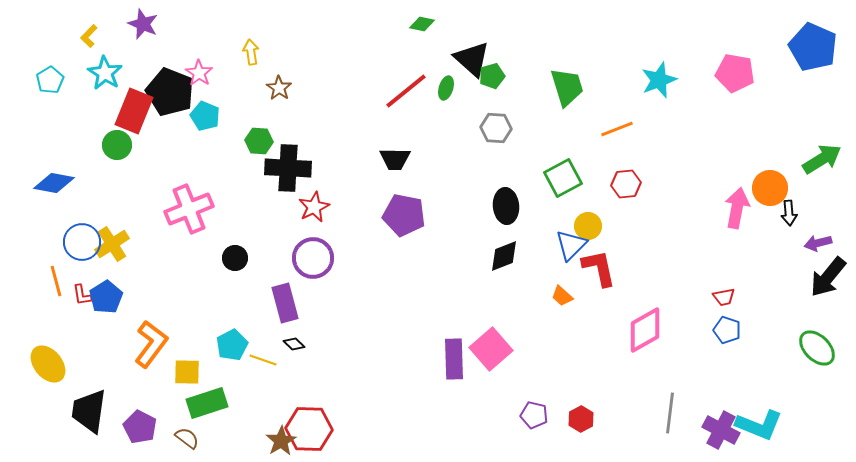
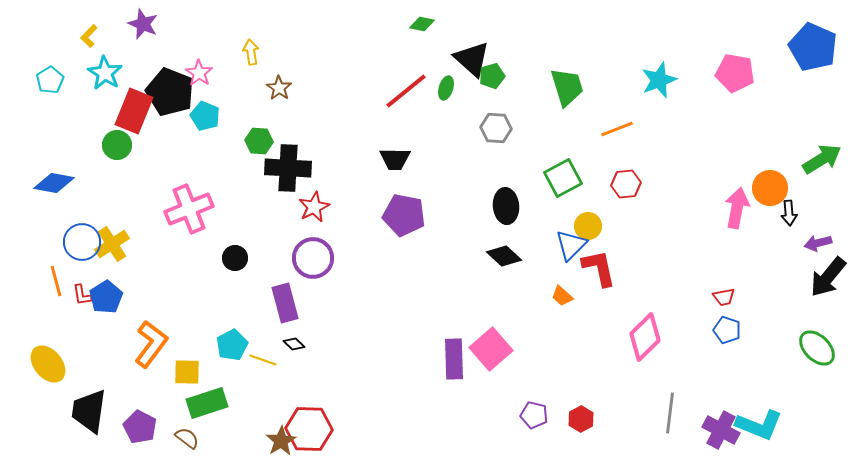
black diamond at (504, 256): rotated 64 degrees clockwise
pink diamond at (645, 330): moved 7 px down; rotated 15 degrees counterclockwise
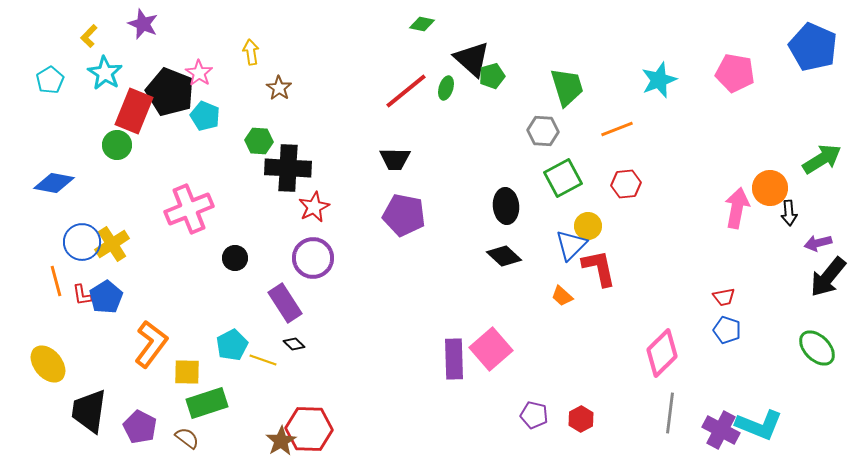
gray hexagon at (496, 128): moved 47 px right, 3 px down
purple rectangle at (285, 303): rotated 18 degrees counterclockwise
pink diamond at (645, 337): moved 17 px right, 16 px down
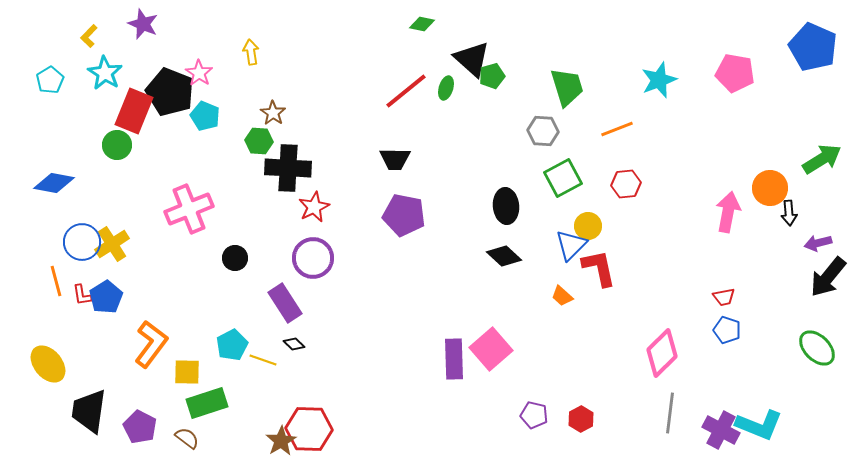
brown star at (279, 88): moved 6 px left, 25 px down
pink arrow at (737, 208): moved 9 px left, 4 px down
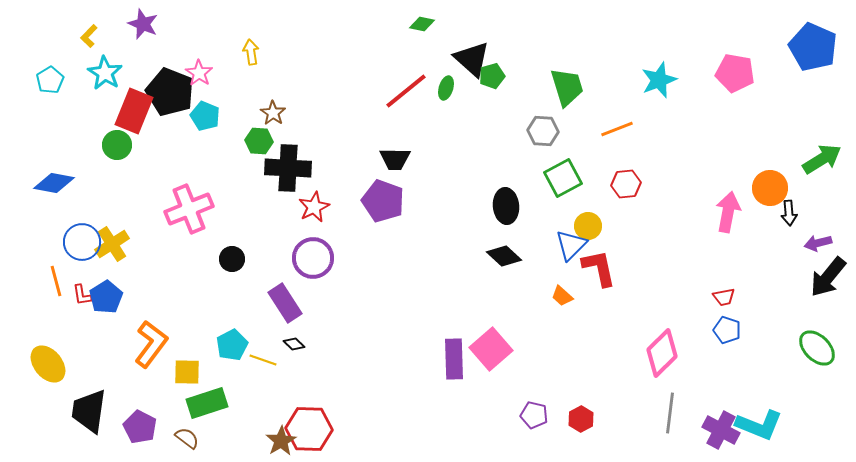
purple pentagon at (404, 215): moved 21 px left, 14 px up; rotated 9 degrees clockwise
black circle at (235, 258): moved 3 px left, 1 px down
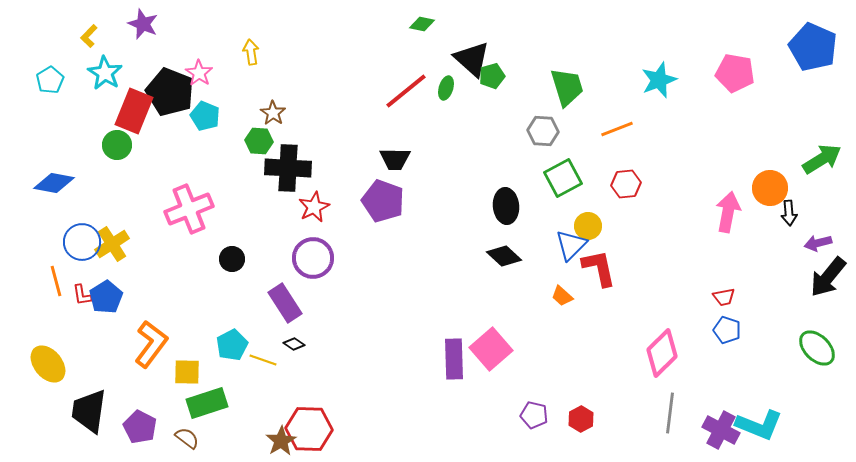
black diamond at (294, 344): rotated 10 degrees counterclockwise
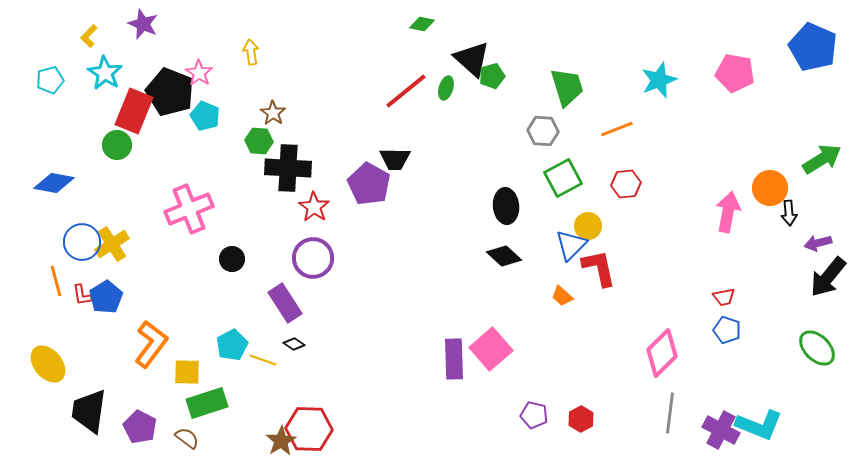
cyan pentagon at (50, 80): rotated 16 degrees clockwise
purple pentagon at (383, 201): moved 14 px left, 17 px up; rotated 9 degrees clockwise
red star at (314, 207): rotated 12 degrees counterclockwise
